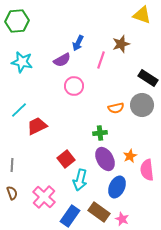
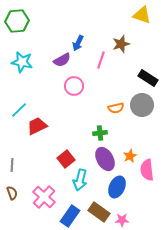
pink star: moved 1 px down; rotated 24 degrees counterclockwise
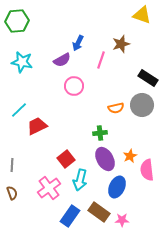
pink cross: moved 5 px right, 9 px up; rotated 10 degrees clockwise
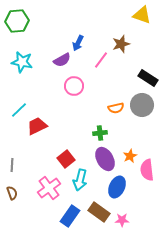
pink line: rotated 18 degrees clockwise
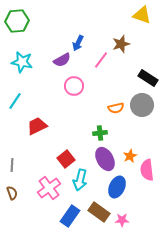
cyan line: moved 4 px left, 9 px up; rotated 12 degrees counterclockwise
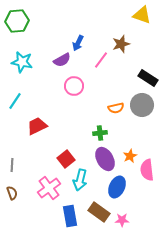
blue rectangle: rotated 45 degrees counterclockwise
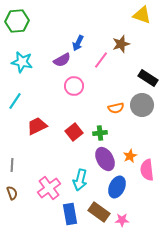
red square: moved 8 px right, 27 px up
blue rectangle: moved 2 px up
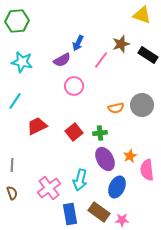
black rectangle: moved 23 px up
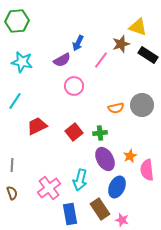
yellow triangle: moved 4 px left, 12 px down
brown rectangle: moved 1 px right, 3 px up; rotated 20 degrees clockwise
pink star: rotated 16 degrees clockwise
